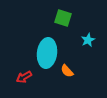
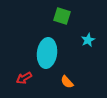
green square: moved 1 px left, 2 px up
orange semicircle: moved 11 px down
red arrow: moved 1 px down
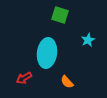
green square: moved 2 px left, 1 px up
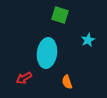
orange semicircle: rotated 24 degrees clockwise
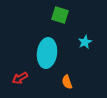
cyan star: moved 3 px left, 2 px down
red arrow: moved 4 px left
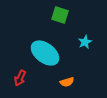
cyan ellipse: moved 2 px left; rotated 60 degrees counterclockwise
red arrow: rotated 35 degrees counterclockwise
orange semicircle: rotated 88 degrees counterclockwise
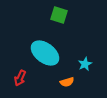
green square: moved 1 px left
cyan star: moved 22 px down
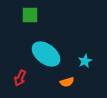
green square: moved 29 px left; rotated 18 degrees counterclockwise
cyan ellipse: moved 1 px right, 1 px down
cyan star: moved 3 px up
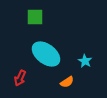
green square: moved 5 px right, 2 px down
cyan star: rotated 16 degrees counterclockwise
orange semicircle: rotated 16 degrees counterclockwise
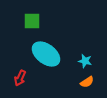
green square: moved 3 px left, 4 px down
cyan star: rotated 16 degrees counterclockwise
orange semicircle: moved 20 px right
